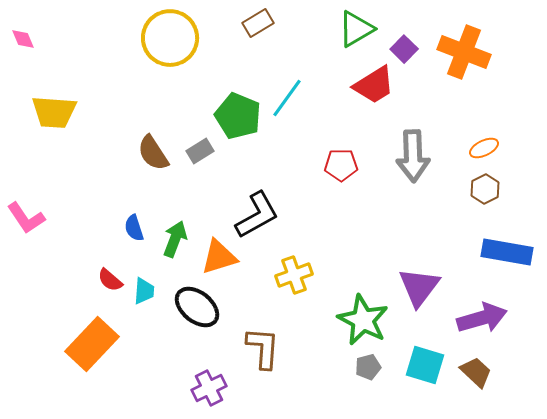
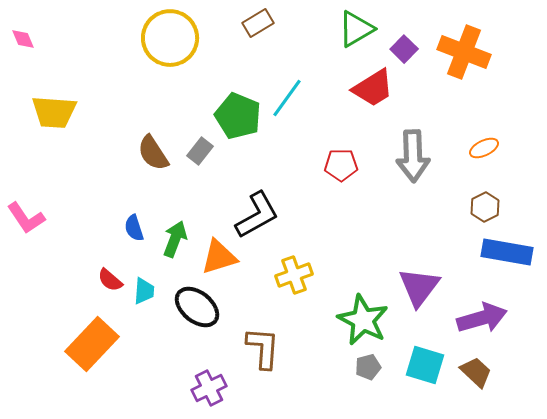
red trapezoid: moved 1 px left, 3 px down
gray rectangle: rotated 20 degrees counterclockwise
brown hexagon: moved 18 px down
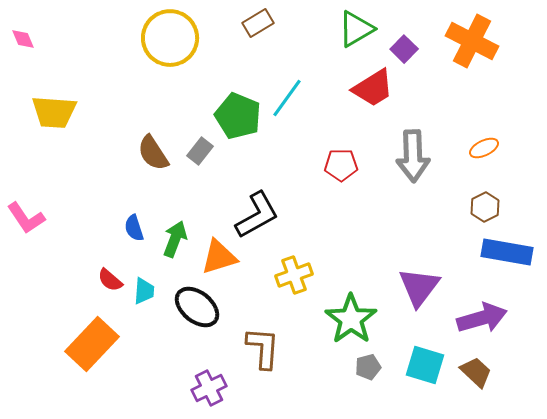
orange cross: moved 8 px right, 11 px up; rotated 6 degrees clockwise
green star: moved 12 px left, 1 px up; rotated 9 degrees clockwise
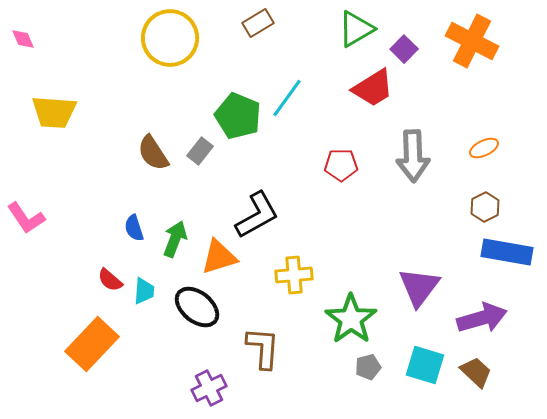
yellow cross: rotated 15 degrees clockwise
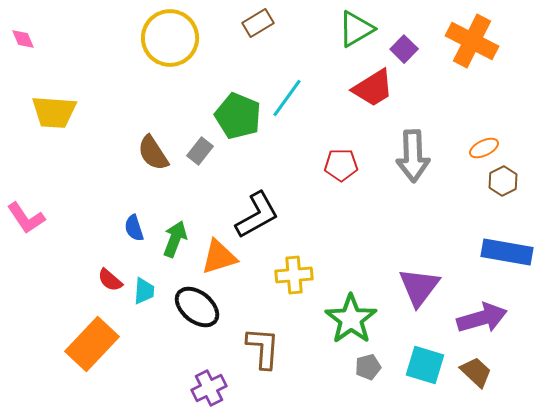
brown hexagon: moved 18 px right, 26 px up
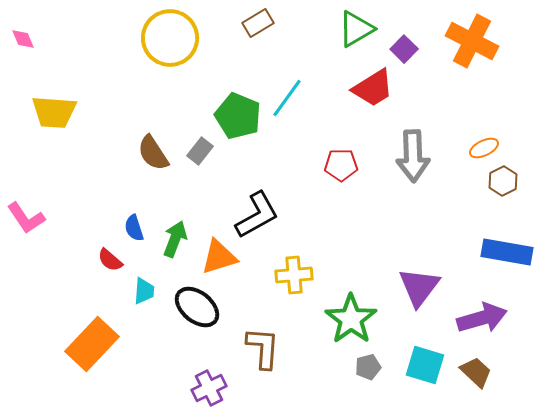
red semicircle: moved 20 px up
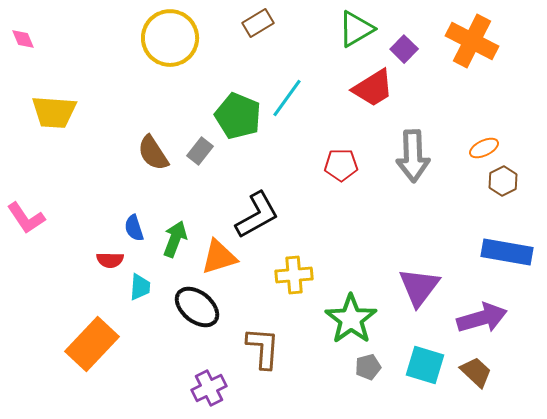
red semicircle: rotated 40 degrees counterclockwise
cyan trapezoid: moved 4 px left, 4 px up
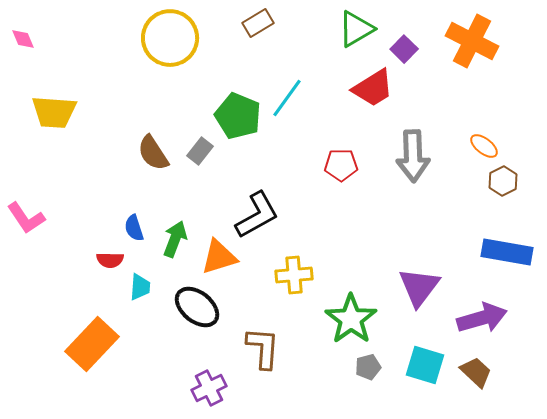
orange ellipse: moved 2 px up; rotated 64 degrees clockwise
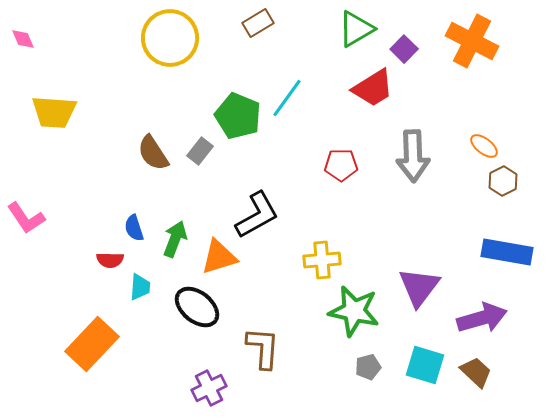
yellow cross: moved 28 px right, 15 px up
green star: moved 3 px right, 8 px up; rotated 24 degrees counterclockwise
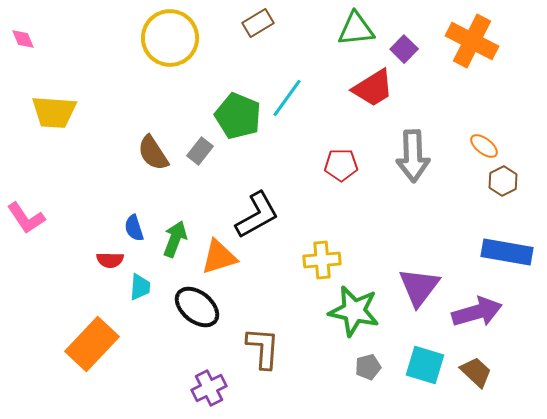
green triangle: rotated 24 degrees clockwise
purple arrow: moved 5 px left, 6 px up
